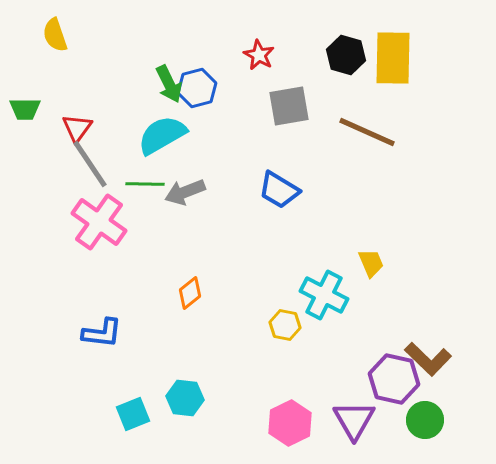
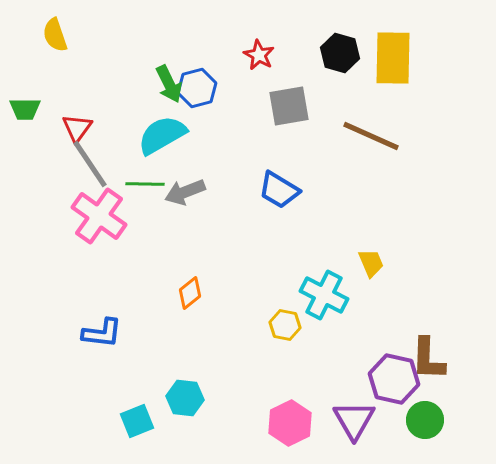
black hexagon: moved 6 px left, 2 px up
brown line: moved 4 px right, 4 px down
pink cross: moved 6 px up
brown L-shape: rotated 48 degrees clockwise
cyan square: moved 4 px right, 7 px down
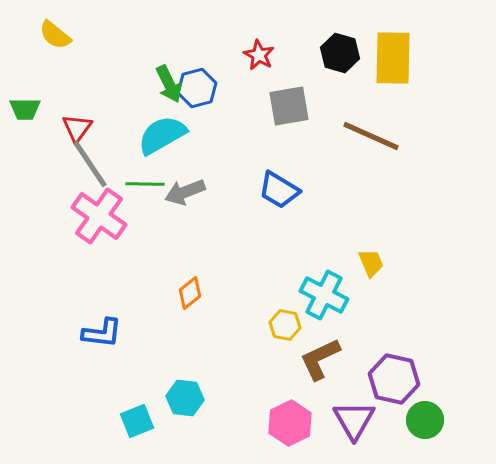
yellow semicircle: rotated 32 degrees counterclockwise
brown L-shape: moved 108 px left; rotated 63 degrees clockwise
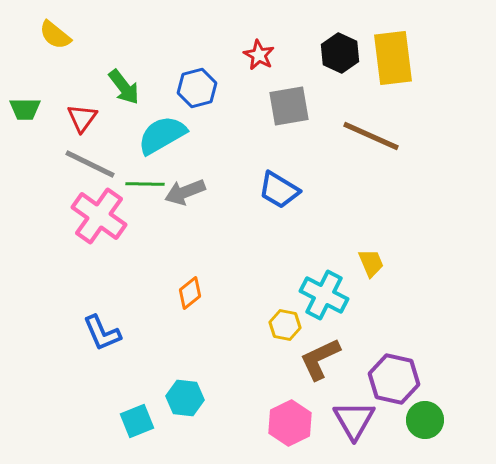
black hexagon: rotated 9 degrees clockwise
yellow rectangle: rotated 8 degrees counterclockwise
green arrow: moved 45 px left, 3 px down; rotated 12 degrees counterclockwise
red triangle: moved 5 px right, 10 px up
gray line: rotated 30 degrees counterclockwise
blue L-shape: rotated 60 degrees clockwise
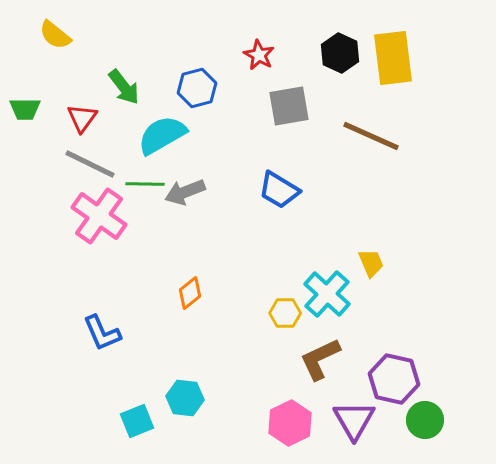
cyan cross: moved 3 px right, 1 px up; rotated 15 degrees clockwise
yellow hexagon: moved 12 px up; rotated 12 degrees counterclockwise
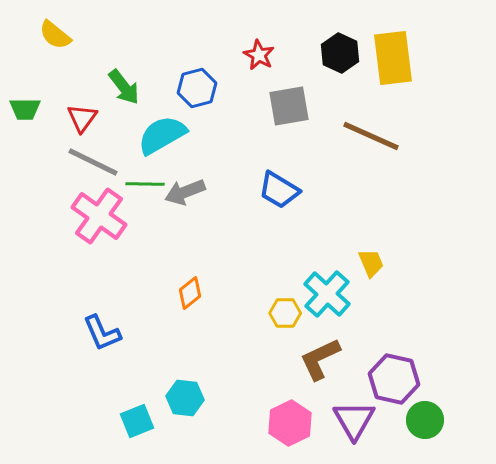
gray line: moved 3 px right, 2 px up
